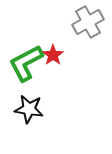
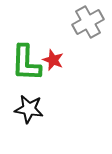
red star: moved 5 px down; rotated 15 degrees counterclockwise
green L-shape: rotated 60 degrees counterclockwise
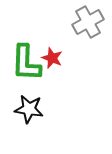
red star: moved 1 px left, 2 px up
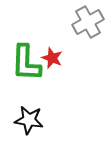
black star: moved 11 px down
